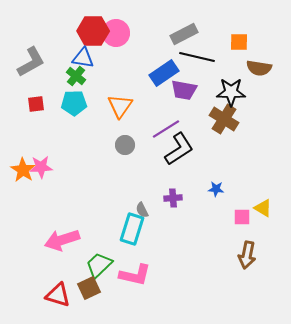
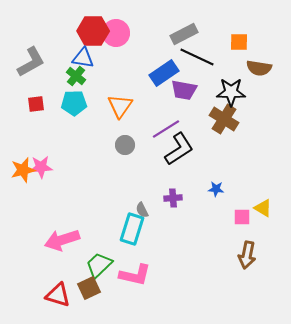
black line: rotated 12 degrees clockwise
orange star: rotated 25 degrees clockwise
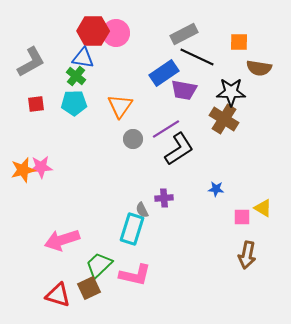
gray circle: moved 8 px right, 6 px up
purple cross: moved 9 px left
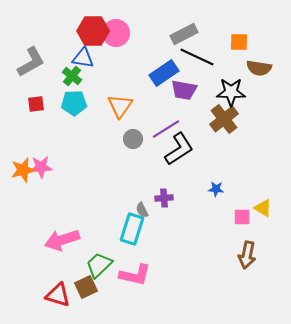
green cross: moved 4 px left
brown cross: rotated 20 degrees clockwise
brown square: moved 3 px left, 1 px up
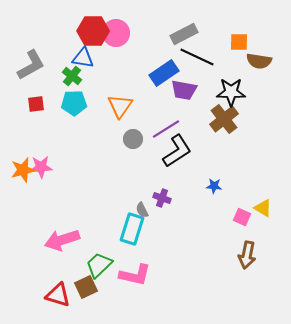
gray L-shape: moved 3 px down
brown semicircle: moved 7 px up
black L-shape: moved 2 px left, 2 px down
blue star: moved 2 px left, 3 px up
purple cross: moved 2 px left; rotated 24 degrees clockwise
pink square: rotated 24 degrees clockwise
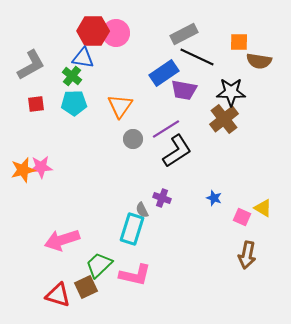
blue star: moved 12 px down; rotated 14 degrees clockwise
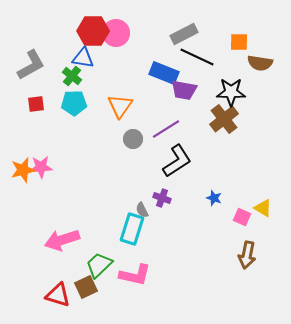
brown semicircle: moved 1 px right, 2 px down
blue rectangle: rotated 56 degrees clockwise
black L-shape: moved 10 px down
